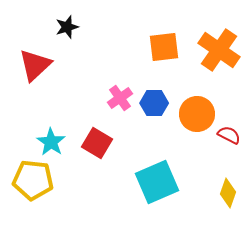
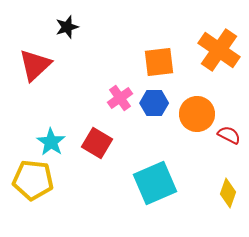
orange square: moved 5 px left, 15 px down
cyan square: moved 2 px left, 1 px down
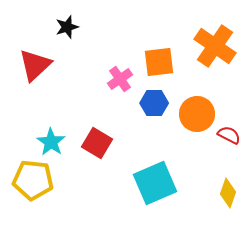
orange cross: moved 4 px left, 4 px up
pink cross: moved 19 px up
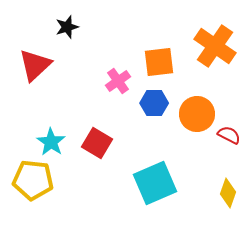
pink cross: moved 2 px left, 2 px down
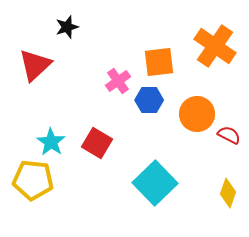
blue hexagon: moved 5 px left, 3 px up
cyan square: rotated 21 degrees counterclockwise
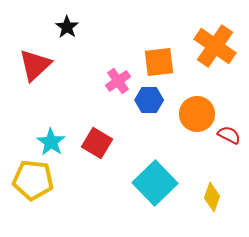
black star: rotated 20 degrees counterclockwise
yellow diamond: moved 16 px left, 4 px down
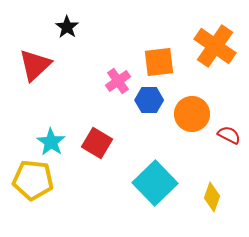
orange circle: moved 5 px left
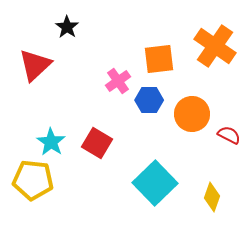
orange square: moved 3 px up
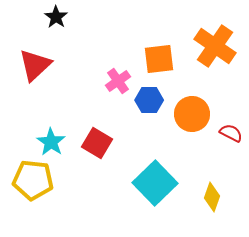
black star: moved 11 px left, 10 px up
red semicircle: moved 2 px right, 2 px up
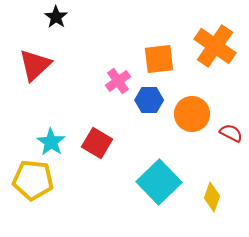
cyan square: moved 4 px right, 1 px up
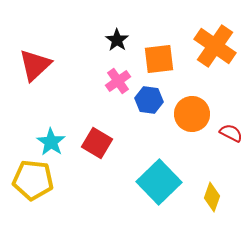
black star: moved 61 px right, 23 px down
blue hexagon: rotated 8 degrees clockwise
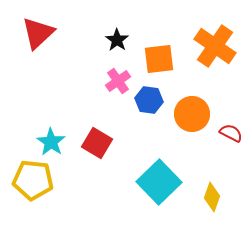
red triangle: moved 3 px right, 32 px up
